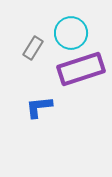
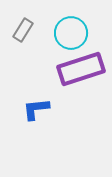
gray rectangle: moved 10 px left, 18 px up
blue L-shape: moved 3 px left, 2 px down
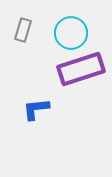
gray rectangle: rotated 15 degrees counterclockwise
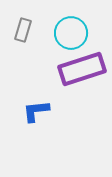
purple rectangle: moved 1 px right
blue L-shape: moved 2 px down
